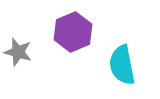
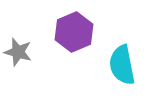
purple hexagon: moved 1 px right
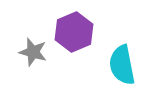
gray star: moved 15 px right
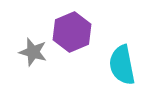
purple hexagon: moved 2 px left
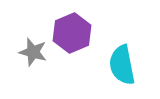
purple hexagon: moved 1 px down
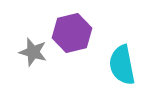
purple hexagon: rotated 9 degrees clockwise
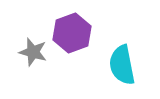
purple hexagon: rotated 6 degrees counterclockwise
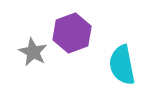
gray star: rotated 12 degrees clockwise
